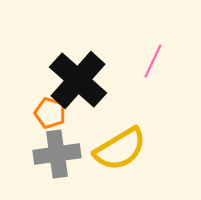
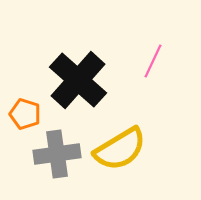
orange pentagon: moved 25 px left, 1 px down
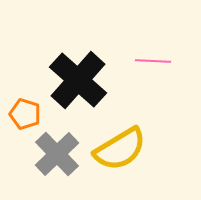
pink line: rotated 68 degrees clockwise
gray cross: rotated 36 degrees counterclockwise
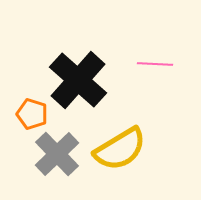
pink line: moved 2 px right, 3 px down
orange pentagon: moved 7 px right
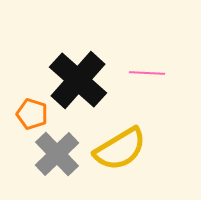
pink line: moved 8 px left, 9 px down
